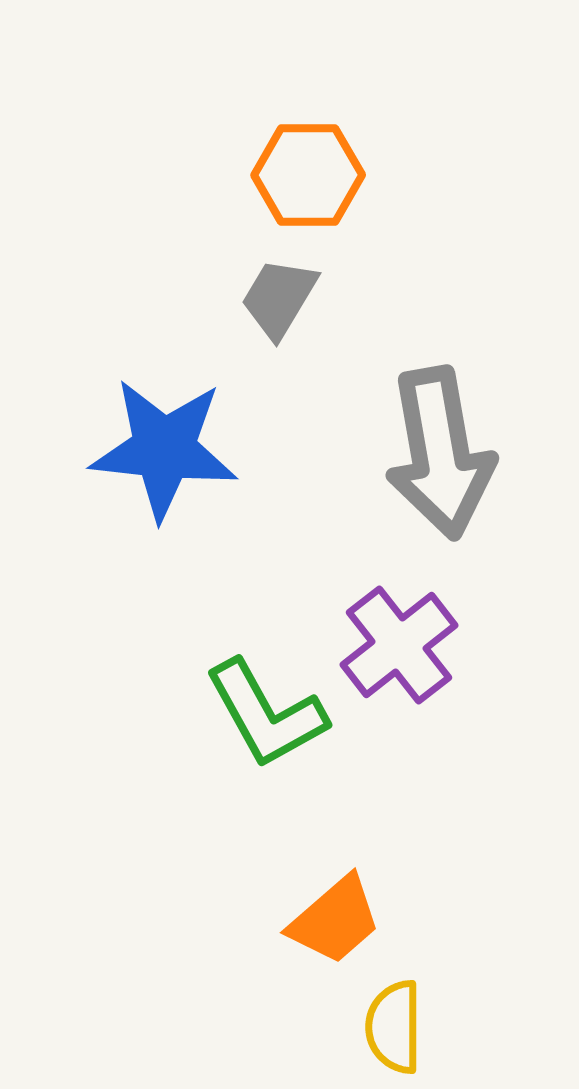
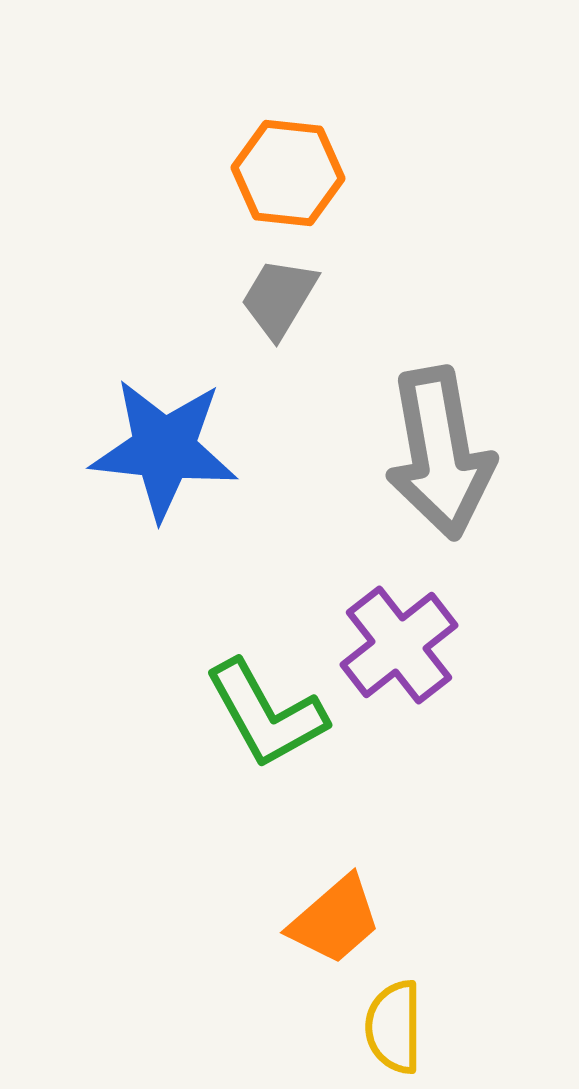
orange hexagon: moved 20 px left, 2 px up; rotated 6 degrees clockwise
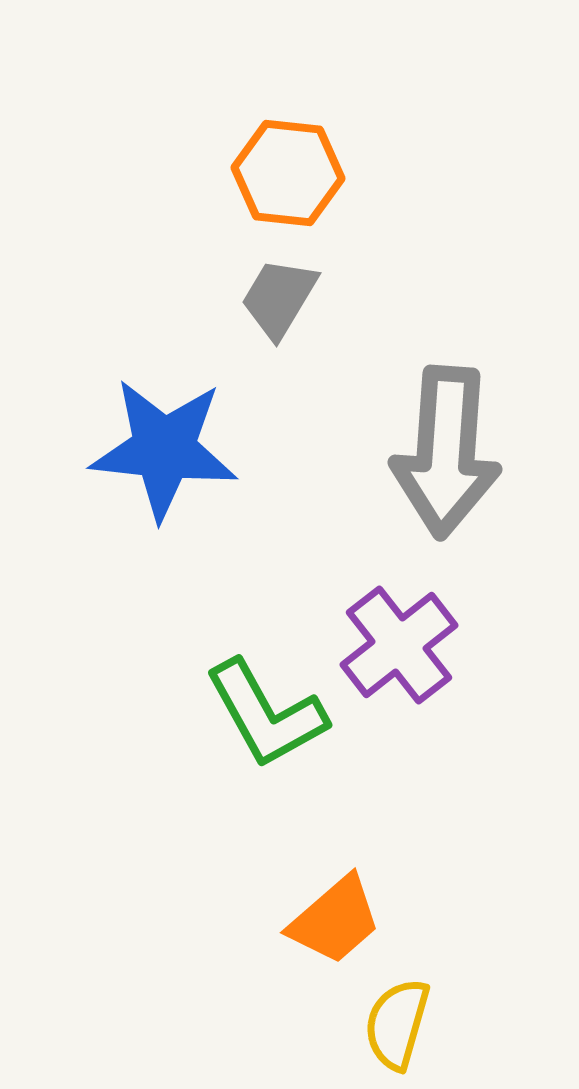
gray arrow: moved 6 px right, 1 px up; rotated 14 degrees clockwise
yellow semicircle: moved 3 px right, 3 px up; rotated 16 degrees clockwise
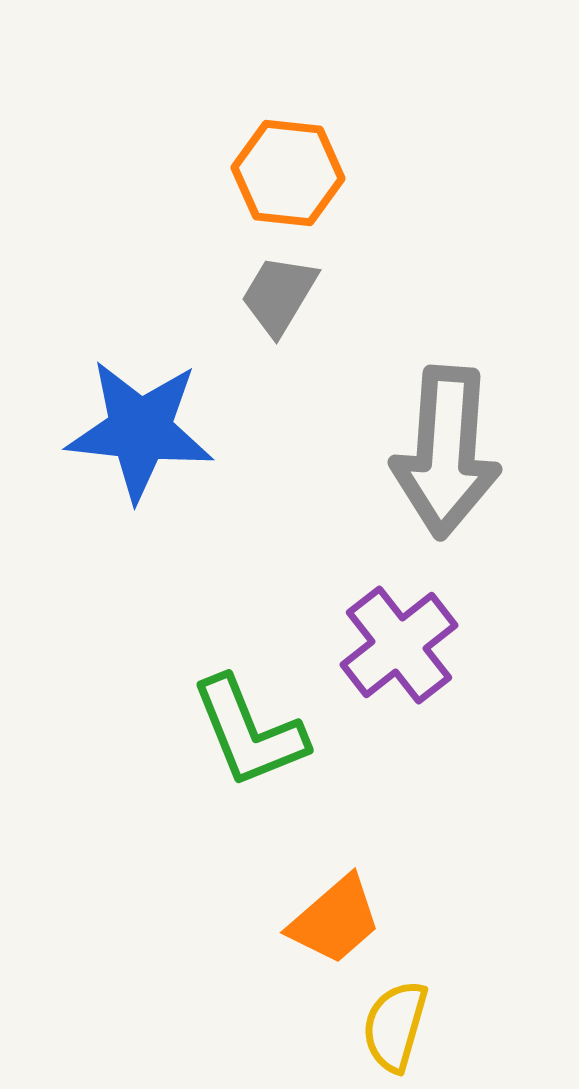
gray trapezoid: moved 3 px up
blue star: moved 24 px left, 19 px up
green L-shape: moved 17 px left, 18 px down; rotated 7 degrees clockwise
yellow semicircle: moved 2 px left, 2 px down
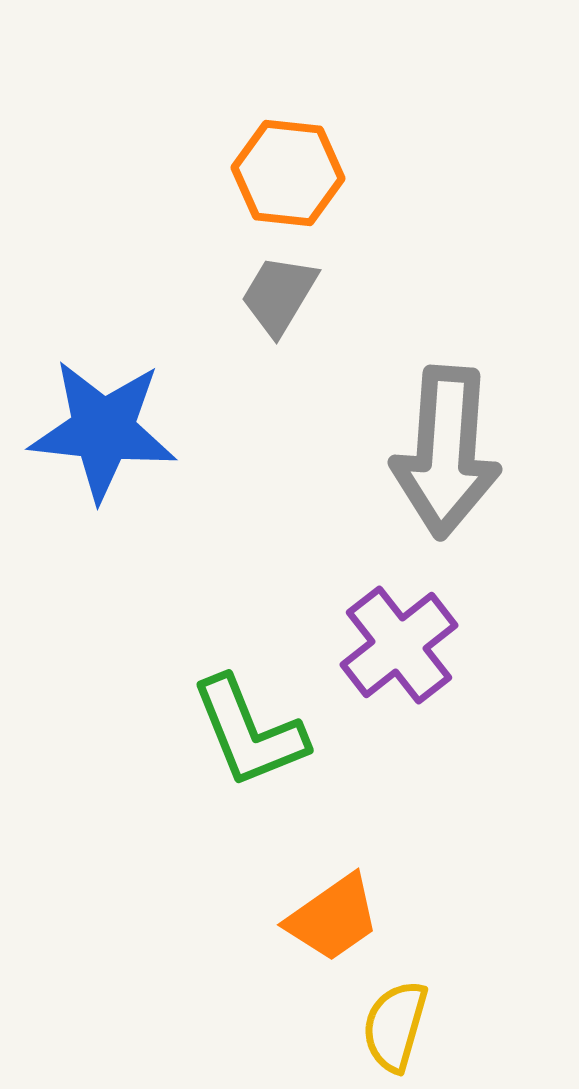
blue star: moved 37 px left
orange trapezoid: moved 2 px left, 2 px up; rotated 6 degrees clockwise
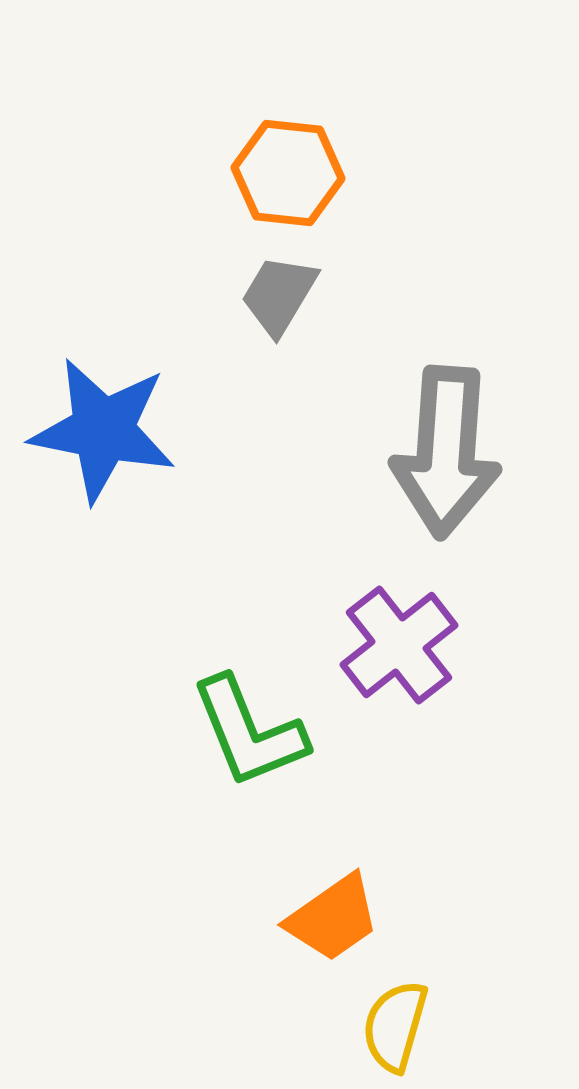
blue star: rotated 5 degrees clockwise
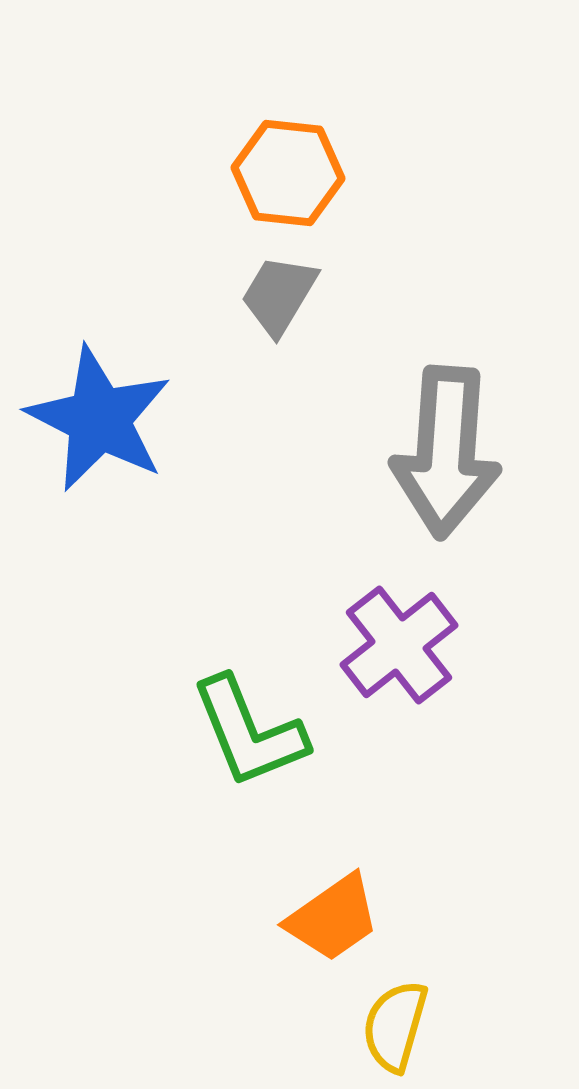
blue star: moved 4 px left, 11 px up; rotated 16 degrees clockwise
